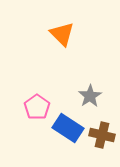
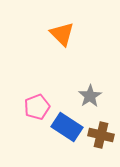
pink pentagon: rotated 15 degrees clockwise
blue rectangle: moved 1 px left, 1 px up
brown cross: moved 1 px left
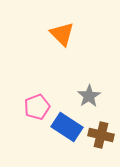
gray star: moved 1 px left
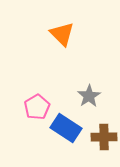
pink pentagon: rotated 10 degrees counterclockwise
blue rectangle: moved 1 px left, 1 px down
brown cross: moved 3 px right, 2 px down; rotated 15 degrees counterclockwise
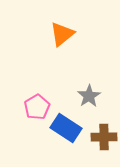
orange triangle: rotated 36 degrees clockwise
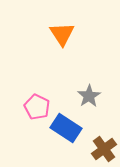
orange triangle: rotated 24 degrees counterclockwise
pink pentagon: rotated 15 degrees counterclockwise
brown cross: moved 12 px down; rotated 35 degrees counterclockwise
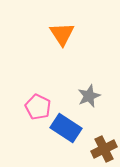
gray star: rotated 10 degrees clockwise
pink pentagon: moved 1 px right
brown cross: rotated 10 degrees clockwise
